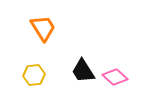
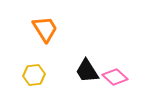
orange trapezoid: moved 2 px right, 1 px down
black trapezoid: moved 4 px right
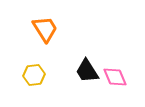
pink diamond: rotated 25 degrees clockwise
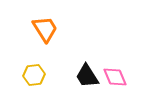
black trapezoid: moved 5 px down
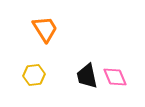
black trapezoid: rotated 20 degrees clockwise
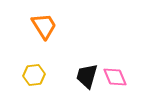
orange trapezoid: moved 1 px left, 3 px up
black trapezoid: rotated 28 degrees clockwise
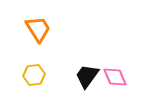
orange trapezoid: moved 6 px left, 3 px down
black trapezoid: rotated 20 degrees clockwise
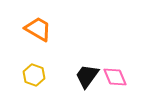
orange trapezoid: rotated 28 degrees counterclockwise
yellow hexagon: rotated 25 degrees clockwise
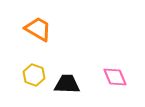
black trapezoid: moved 20 px left, 8 px down; rotated 56 degrees clockwise
